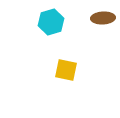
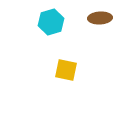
brown ellipse: moved 3 px left
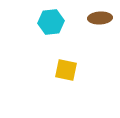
cyan hexagon: rotated 10 degrees clockwise
